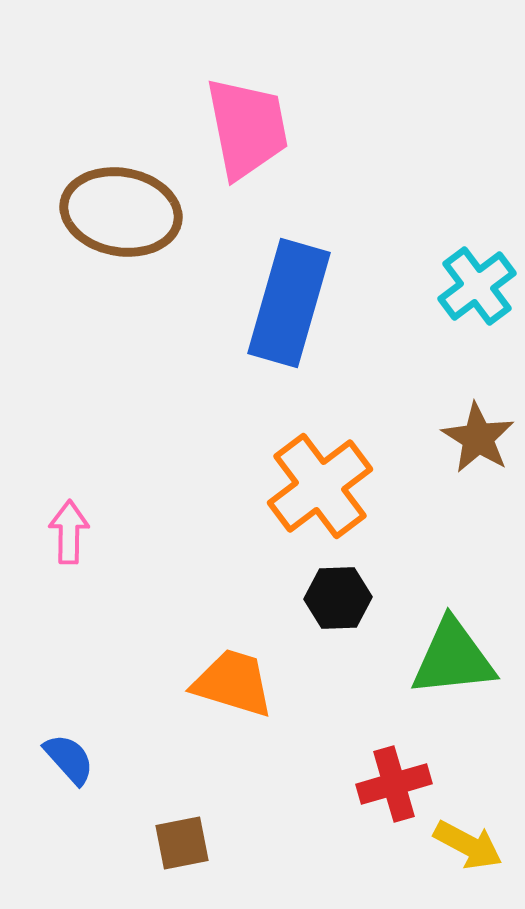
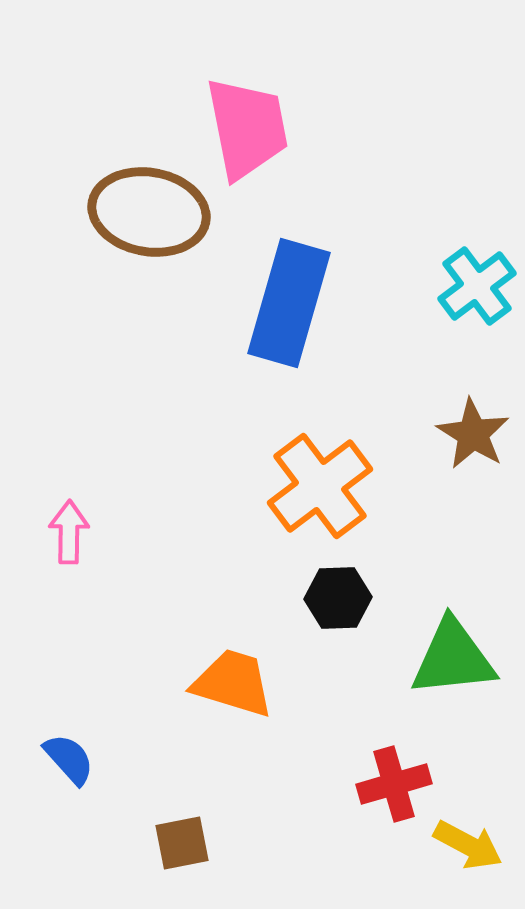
brown ellipse: moved 28 px right
brown star: moved 5 px left, 4 px up
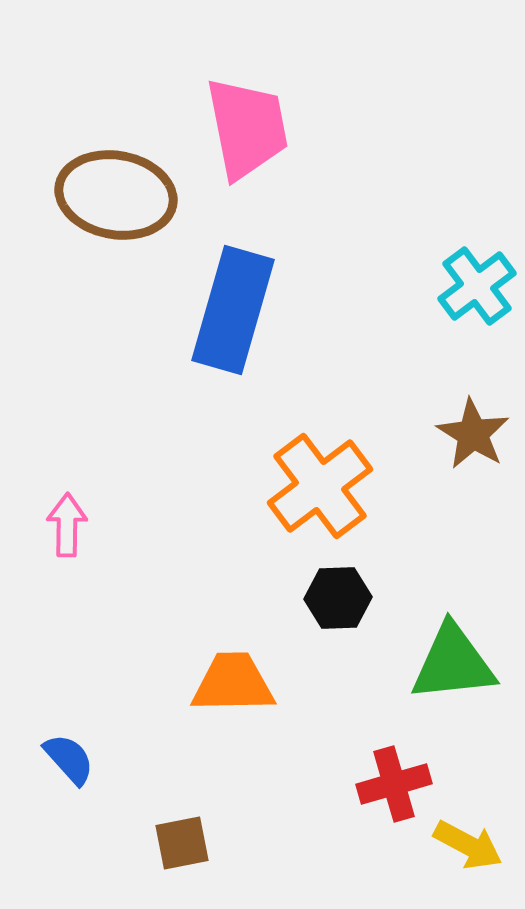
brown ellipse: moved 33 px left, 17 px up
blue rectangle: moved 56 px left, 7 px down
pink arrow: moved 2 px left, 7 px up
green triangle: moved 5 px down
orange trapezoid: rotated 18 degrees counterclockwise
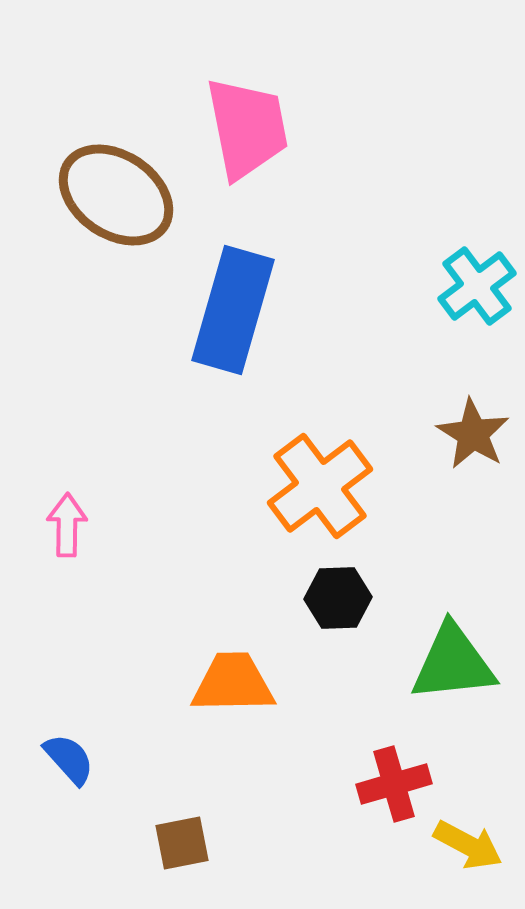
brown ellipse: rotated 24 degrees clockwise
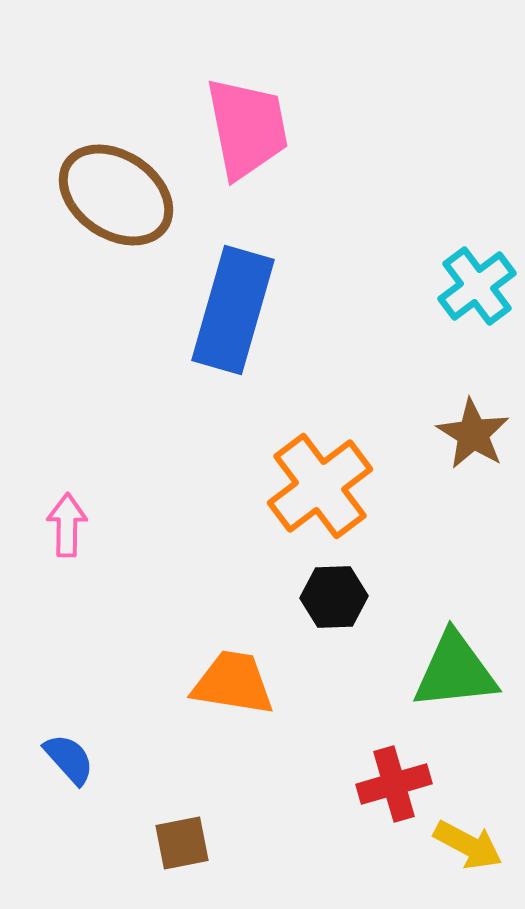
black hexagon: moved 4 px left, 1 px up
green triangle: moved 2 px right, 8 px down
orange trapezoid: rotated 10 degrees clockwise
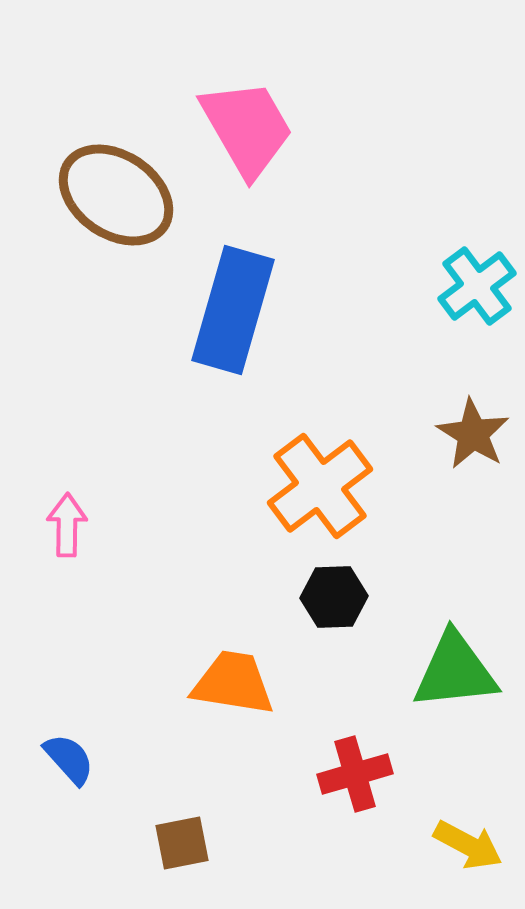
pink trapezoid: rotated 19 degrees counterclockwise
red cross: moved 39 px left, 10 px up
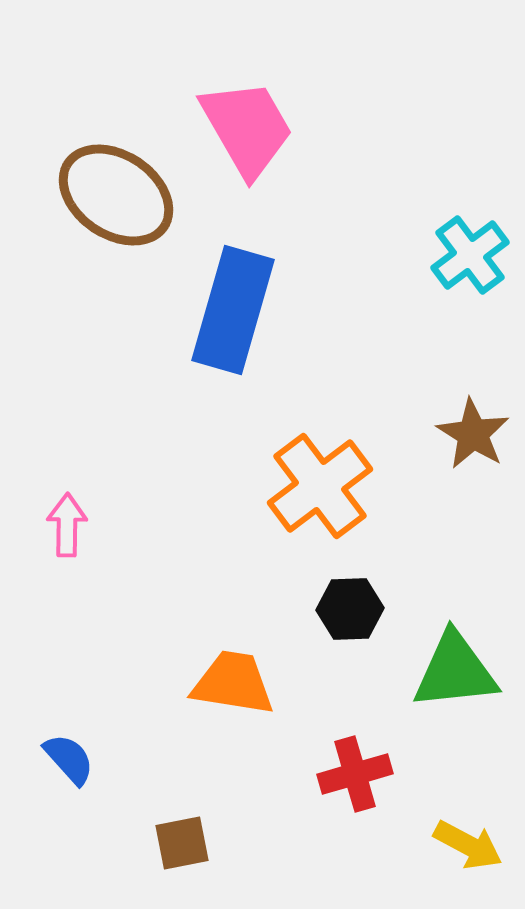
cyan cross: moved 7 px left, 31 px up
black hexagon: moved 16 px right, 12 px down
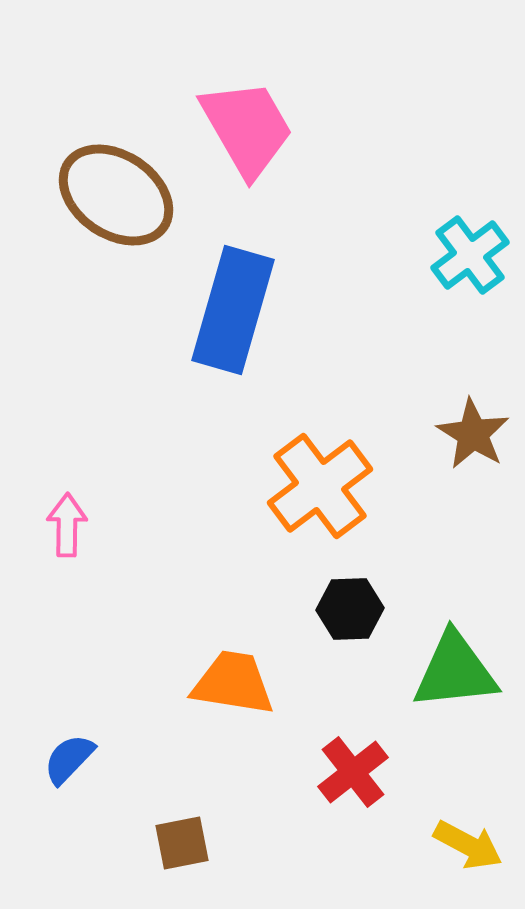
blue semicircle: rotated 94 degrees counterclockwise
red cross: moved 2 px left, 2 px up; rotated 22 degrees counterclockwise
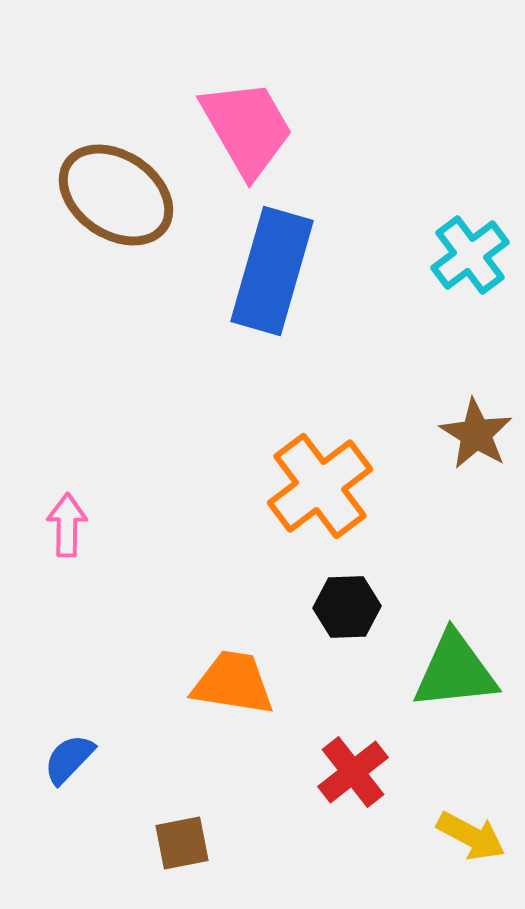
blue rectangle: moved 39 px right, 39 px up
brown star: moved 3 px right
black hexagon: moved 3 px left, 2 px up
yellow arrow: moved 3 px right, 9 px up
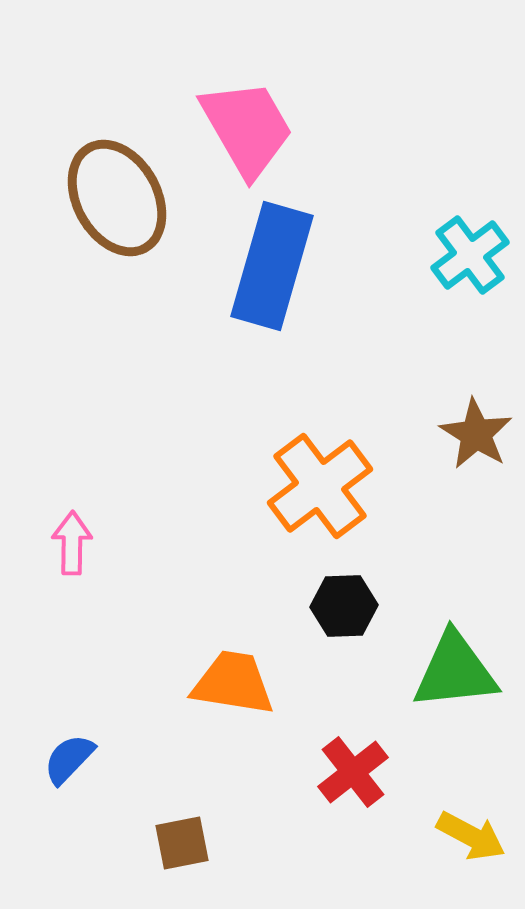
brown ellipse: moved 1 px right, 3 px down; rotated 27 degrees clockwise
blue rectangle: moved 5 px up
pink arrow: moved 5 px right, 18 px down
black hexagon: moved 3 px left, 1 px up
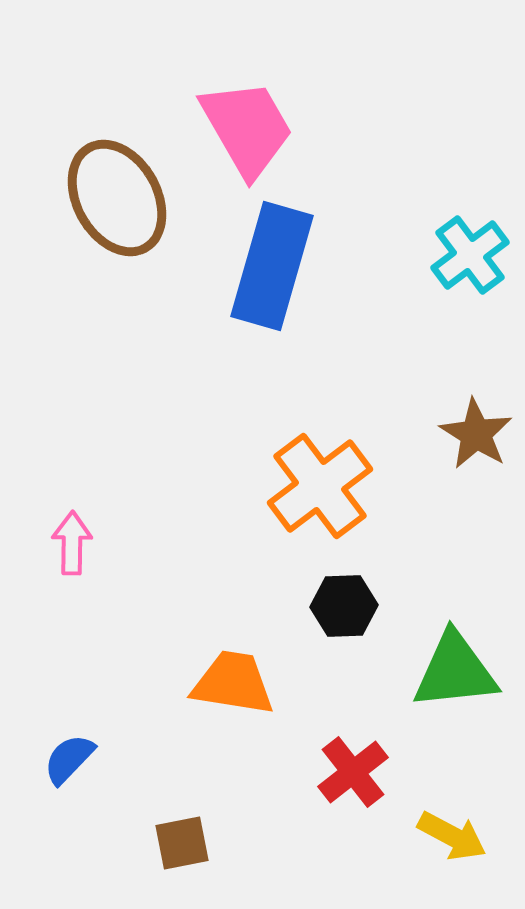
yellow arrow: moved 19 px left
